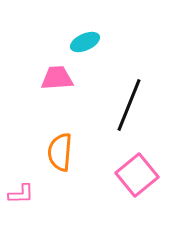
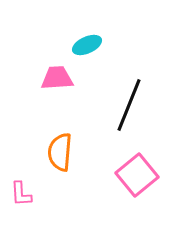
cyan ellipse: moved 2 px right, 3 px down
pink L-shape: rotated 88 degrees clockwise
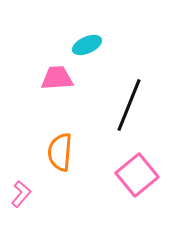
pink L-shape: rotated 136 degrees counterclockwise
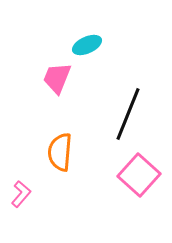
pink trapezoid: rotated 64 degrees counterclockwise
black line: moved 1 px left, 9 px down
pink square: moved 2 px right; rotated 9 degrees counterclockwise
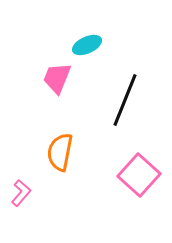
black line: moved 3 px left, 14 px up
orange semicircle: rotated 6 degrees clockwise
pink L-shape: moved 1 px up
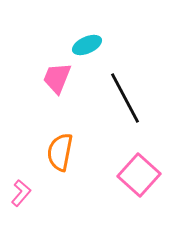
black line: moved 2 px up; rotated 50 degrees counterclockwise
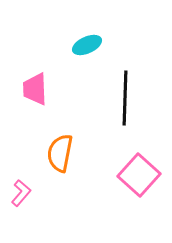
pink trapezoid: moved 22 px left, 11 px down; rotated 24 degrees counterclockwise
black line: rotated 30 degrees clockwise
orange semicircle: moved 1 px down
